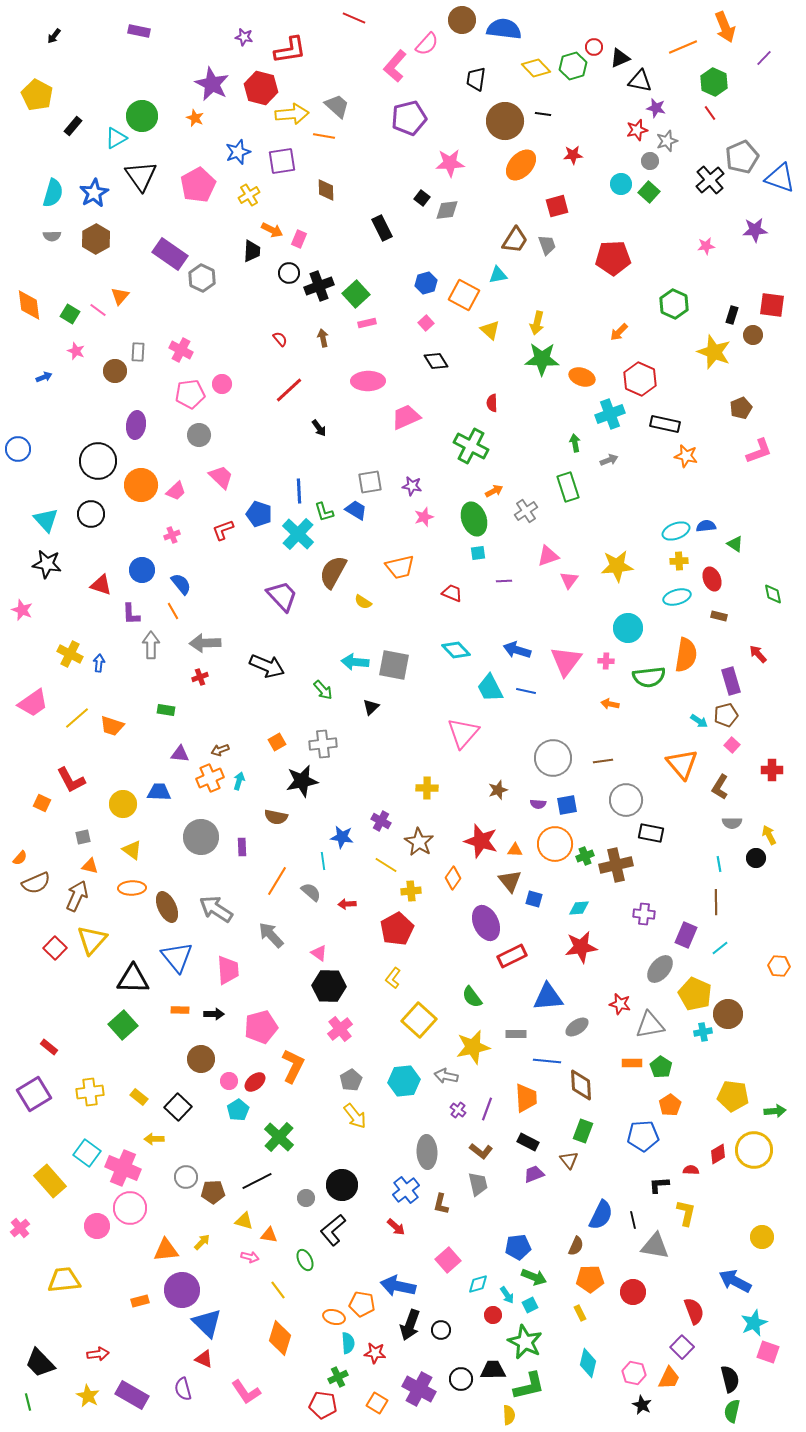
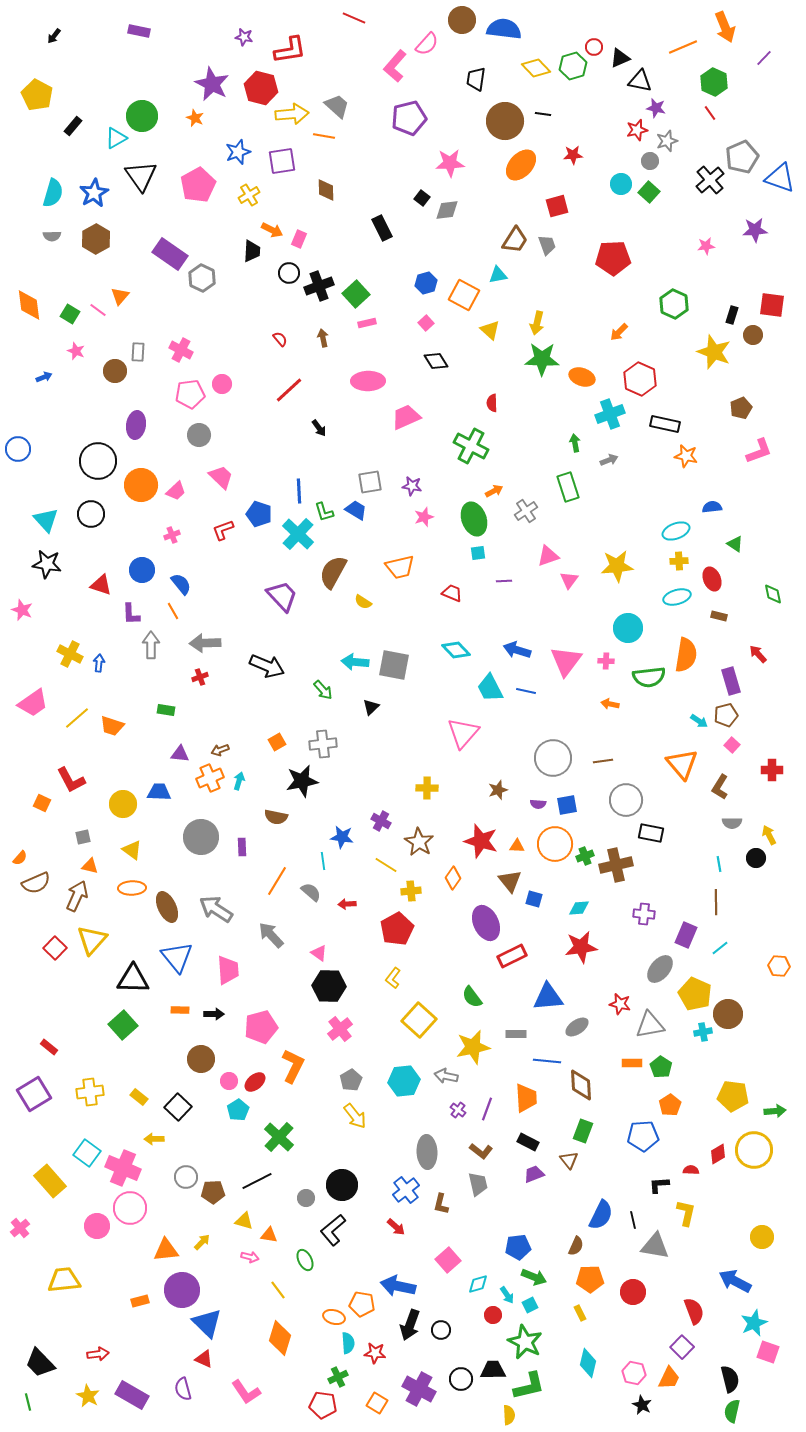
blue semicircle at (706, 526): moved 6 px right, 19 px up
orange triangle at (515, 850): moved 2 px right, 4 px up
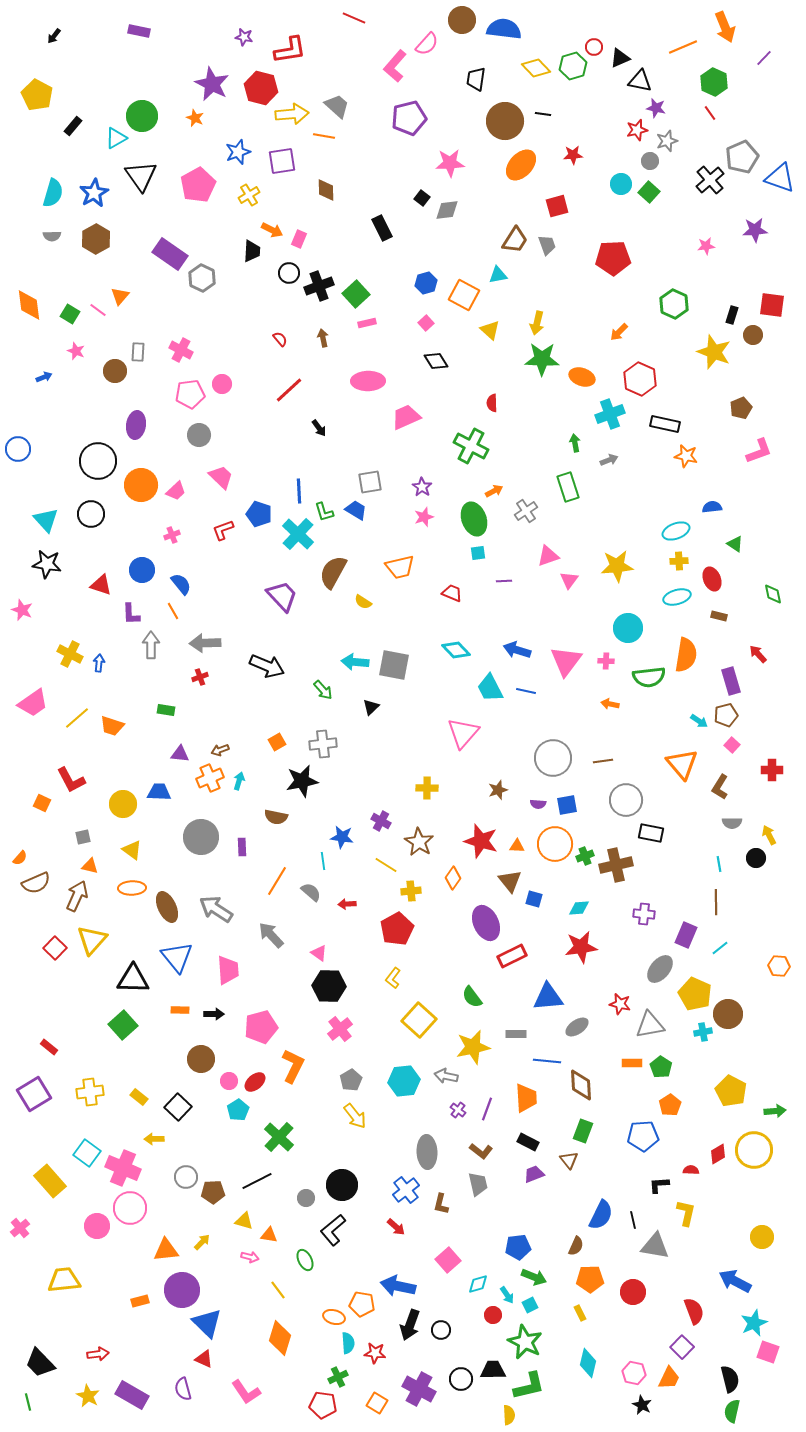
purple star at (412, 486): moved 10 px right, 1 px down; rotated 24 degrees clockwise
yellow pentagon at (733, 1096): moved 2 px left, 5 px up; rotated 20 degrees clockwise
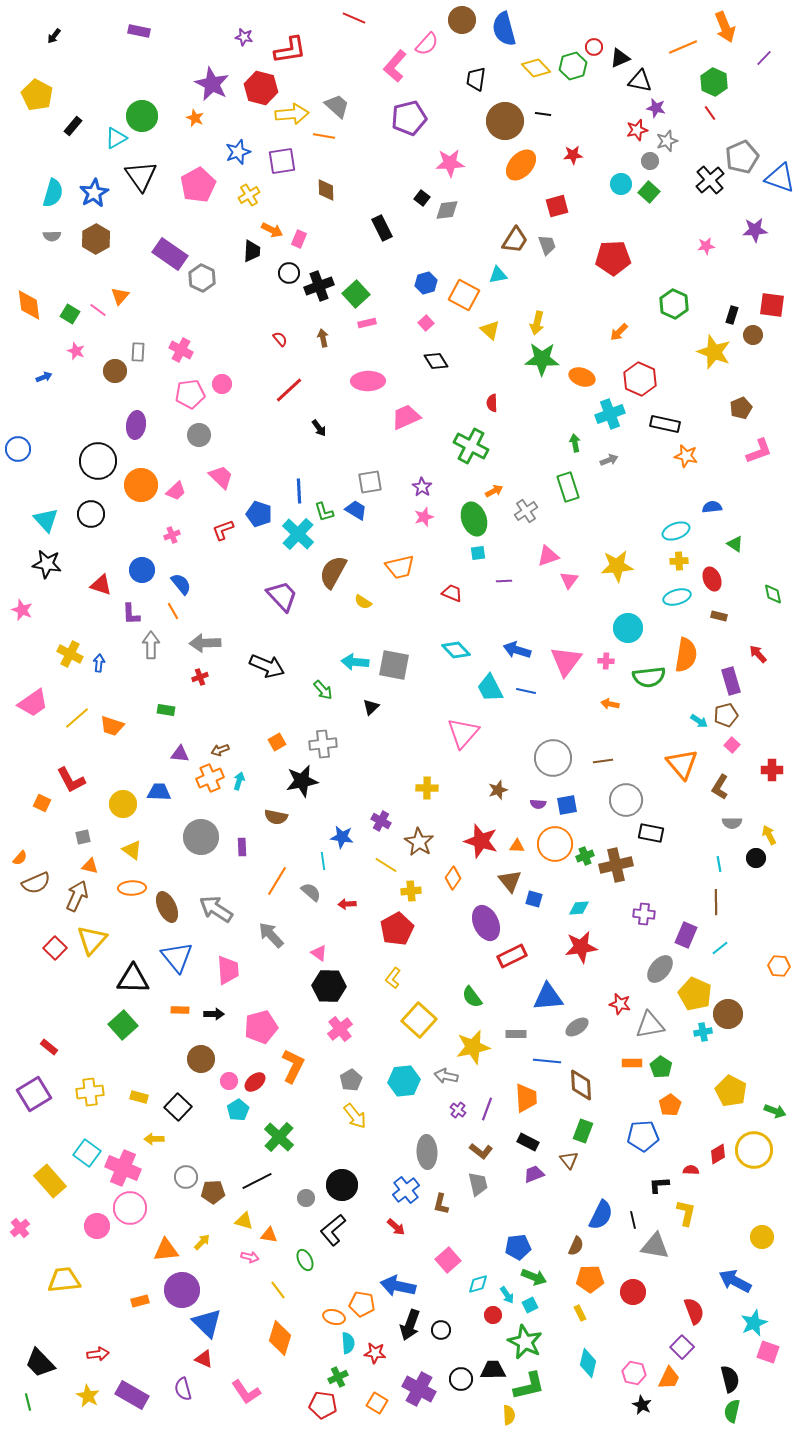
blue semicircle at (504, 29): rotated 112 degrees counterclockwise
yellow rectangle at (139, 1097): rotated 24 degrees counterclockwise
green arrow at (775, 1111): rotated 25 degrees clockwise
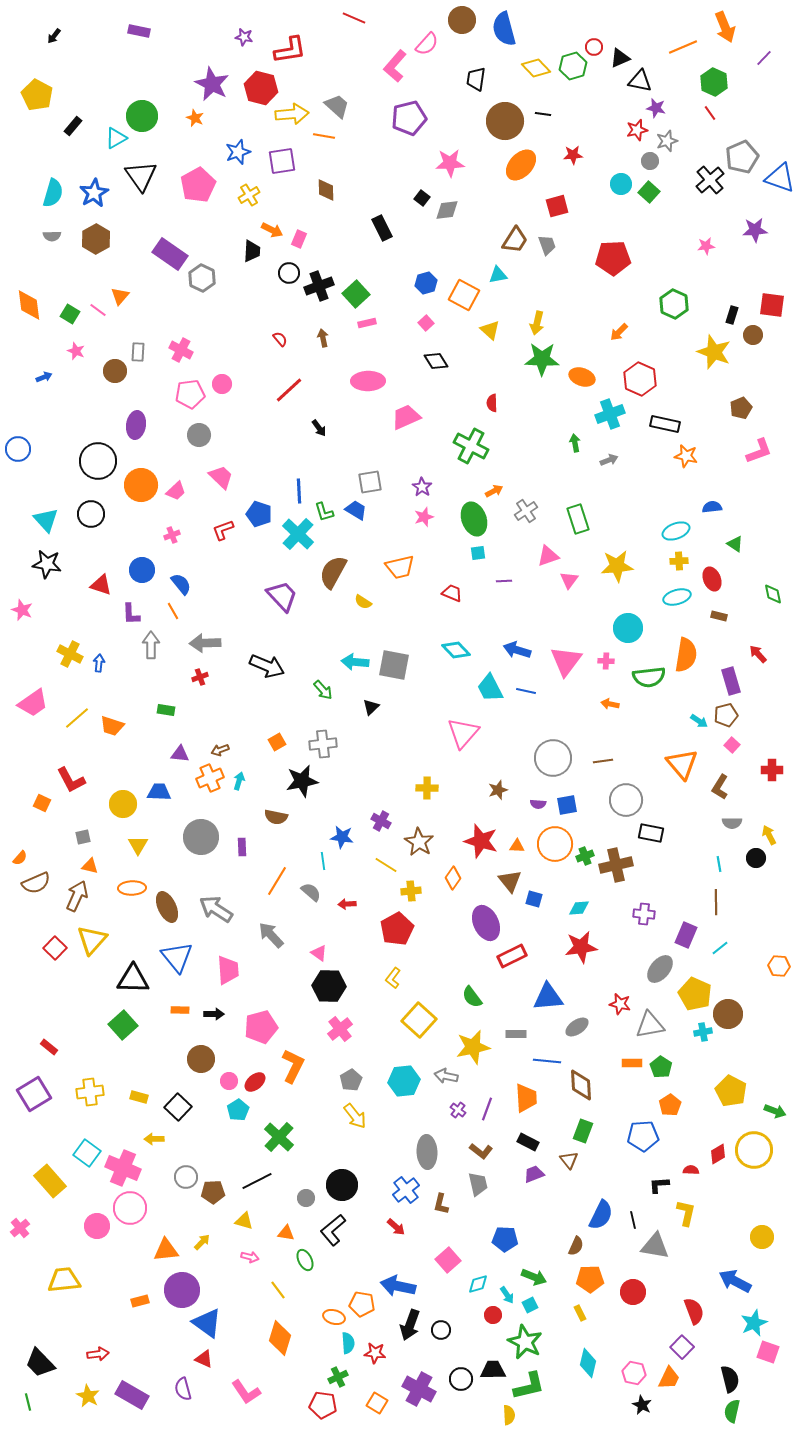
green rectangle at (568, 487): moved 10 px right, 32 px down
yellow triangle at (132, 850): moved 6 px right, 5 px up; rotated 25 degrees clockwise
orange triangle at (269, 1235): moved 17 px right, 2 px up
blue pentagon at (518, 1247): moved 13 px left, 8 px up; rotated 10 degrees clockwise
blue triangle at (207, 1323): rotated 8 degrees counterclockwise
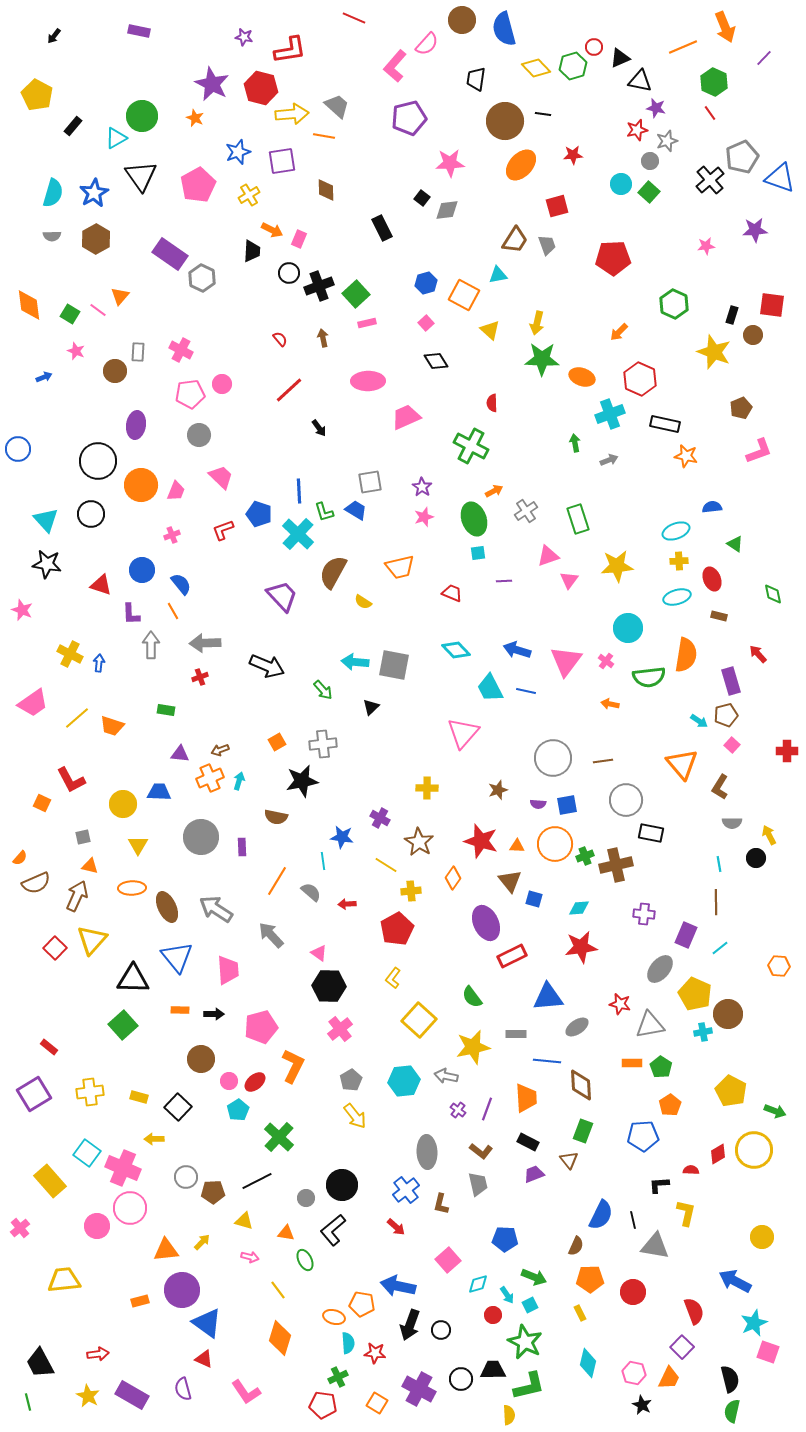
pink trapezoid at (176, 491): rotated 25 degrees counterclockwise
pink cross at (606, 661): rotated 35 degrees clockwise
red cross at (772, 770): moved 15 px right, 19 px up
purple cross at (381, 821): moved 1 px left, 3 px up
black trapezoid at (40, 1363): rotated 16 degrees clockwise
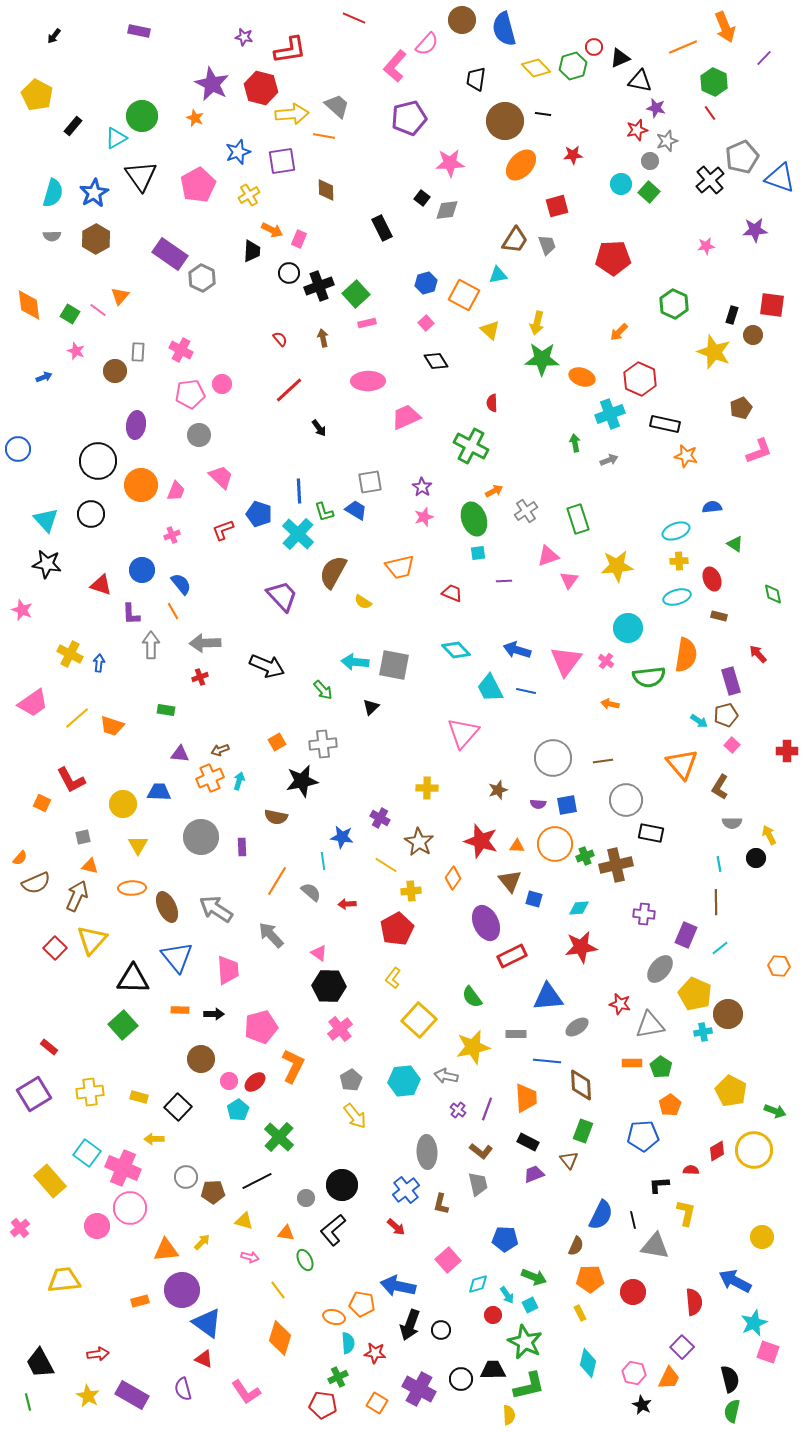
red diamond at (718, 1154): moved 1 px left, 3 px up
red semicircle at (694, 1311): moved 9 px up; rotated 16 degrees clockwise
